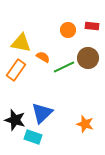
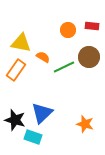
brown circle: moved 1 px right, 1 px up
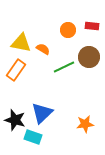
orange semicircle: moved 8 px up
orange star: rotated 24 degrees counterclockwise
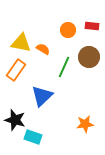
green line: rotated 40 degrees counterclockwise
blue triangle: moved 17 px up
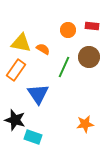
blue triangle: moved 4 px left, 2 px up; rotated 20 degrees counterclockwise
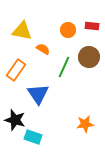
yellow triangle: moved 1 px right, 12 px up
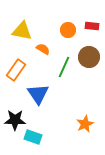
black star: rotated 15 degrees counterclockwise
orange star: rotated 18 degrees counterclockwise
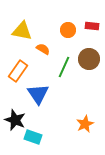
brown circle: moved 2 px down
orange rectangle: moved 2 px right, 1 px down
black star: rotated 20 degrees clockwise
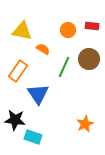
black star: rotated 15 degrees counterclockwise
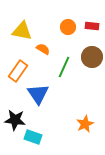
orange circle: moved 3 px up
brown circle: moved 3 px right, 2 px up
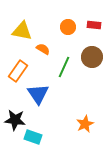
red rectangle: moved 2 px right, 1 px up
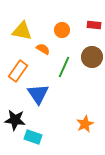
orange circle: moved 6 px left, 3 px down
